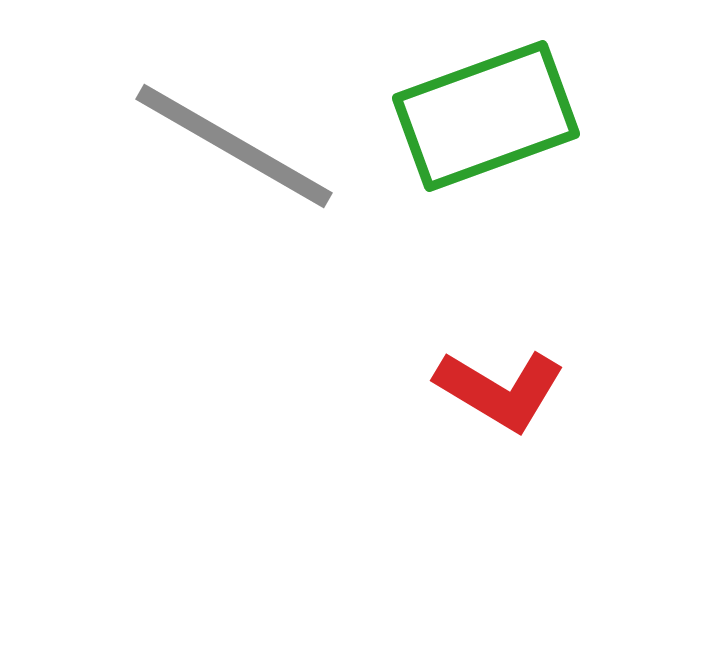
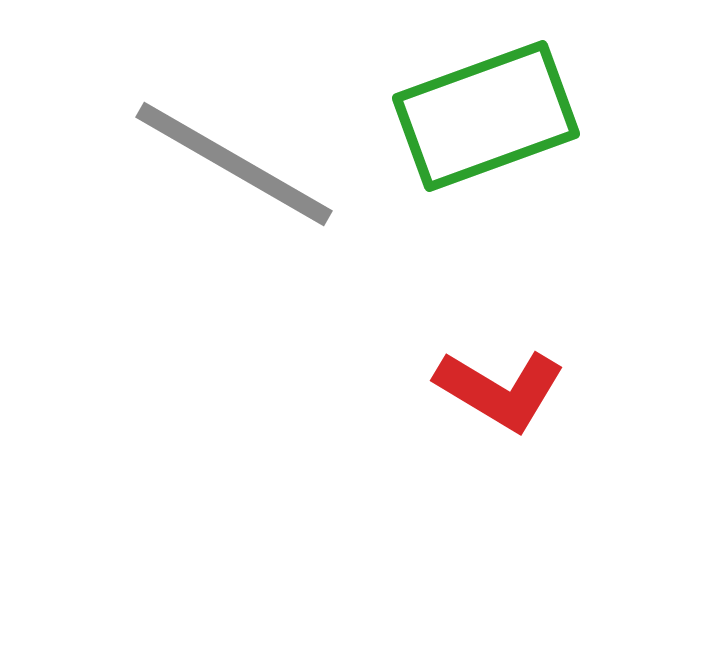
gray line: moved 18 px down
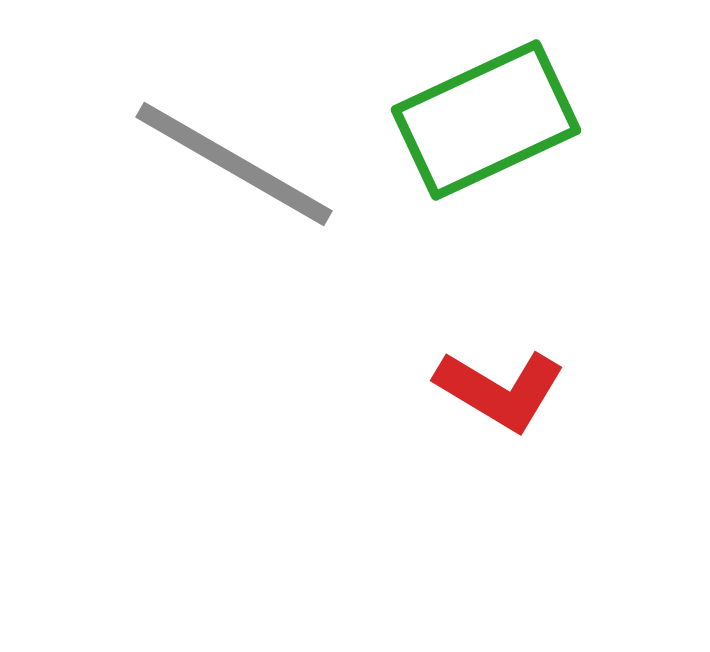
green rectangle: moved 4 px down; rotated 5 degrees counterclockwise
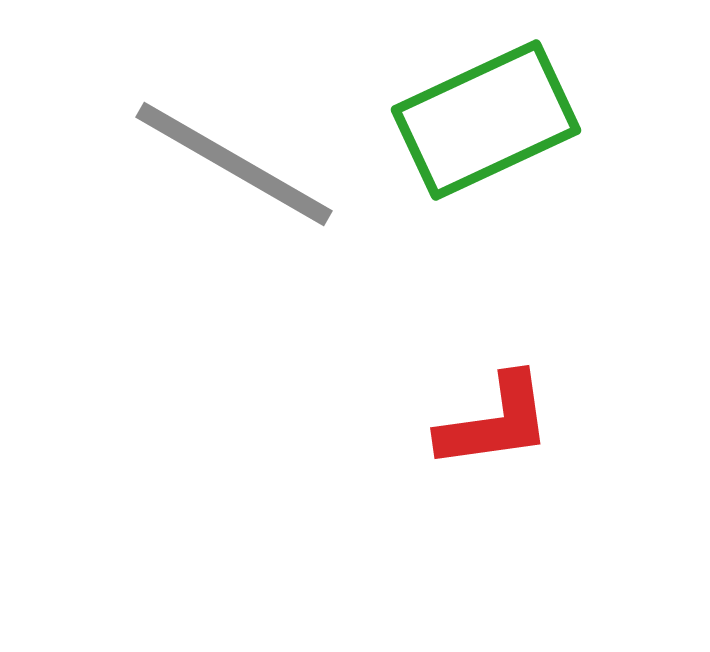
red L-shape: moved 5 px left, 32 px down; rotated 39 degrees counterclockwise
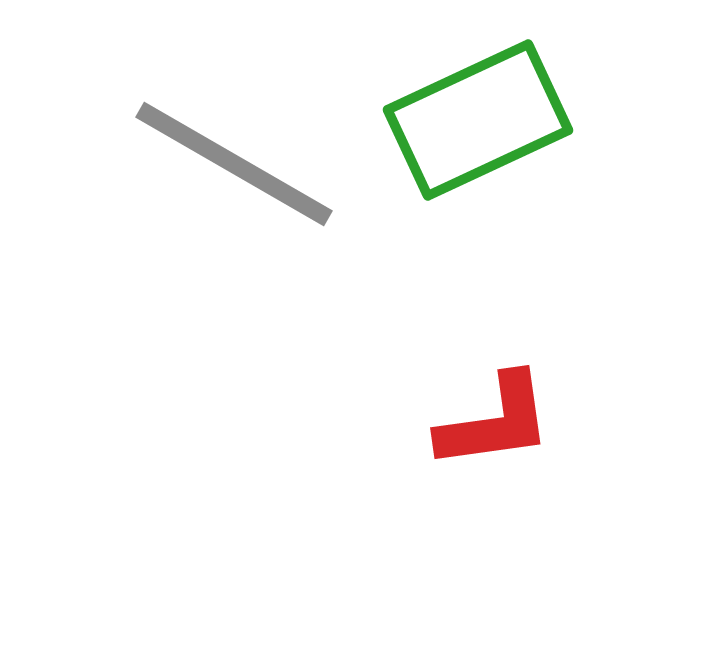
green rectangle: moved 8 px left
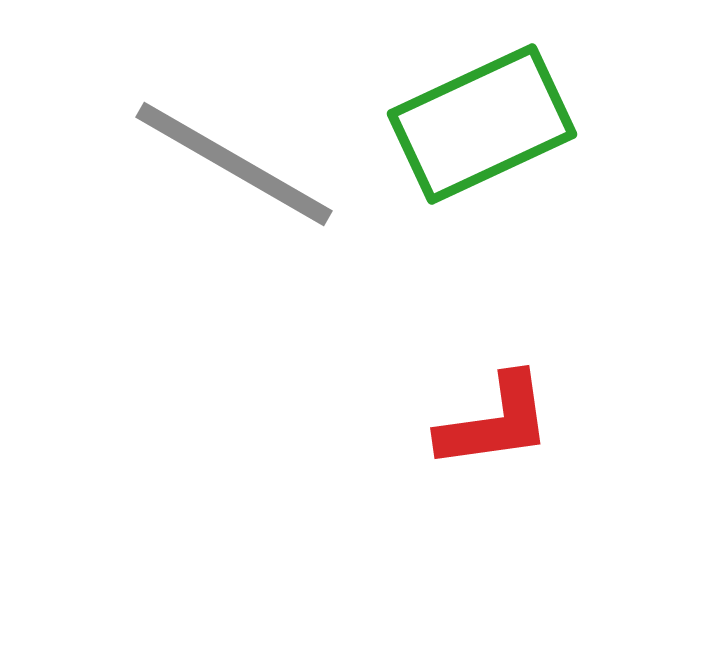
green rectangle: moved 4 px right, 4 px down
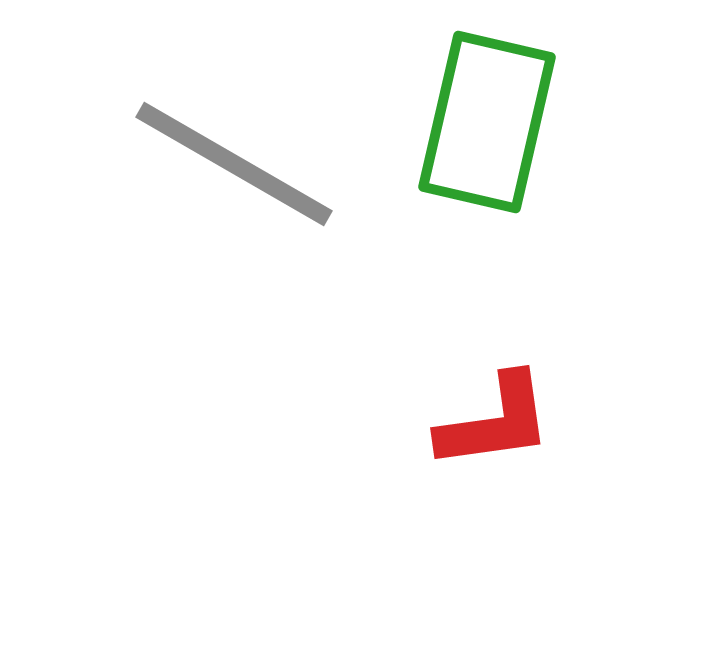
green rectangle: moved 5 px right, 2 px up; rotated 52 degrees counterclockwise
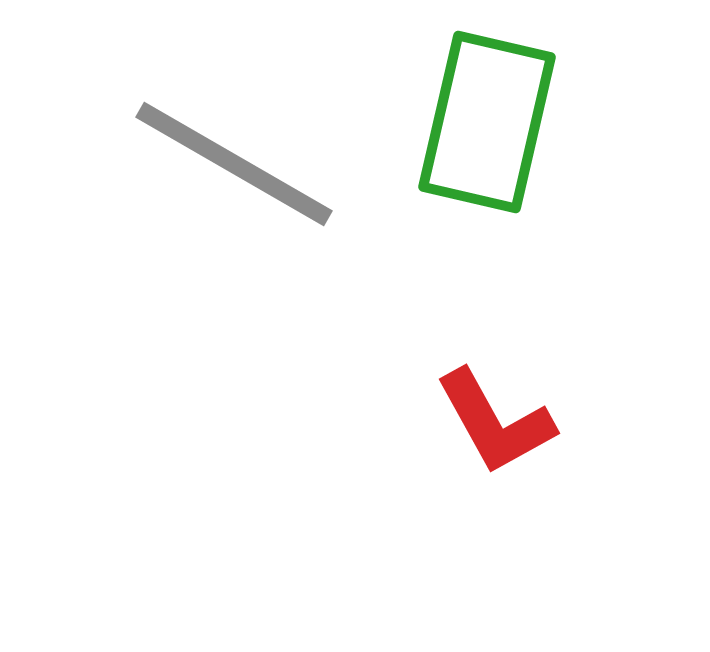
red L-shape: rotated 69 degrees clockwise
